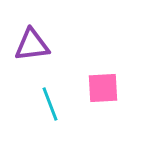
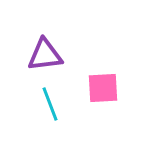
purple triangle: moved 13 px right, 10 px down
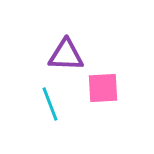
purple triangle: moved 21 px right; rotated 9 degrees clockwise
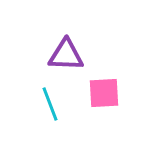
pink square: moved 1 px right, 5 px down
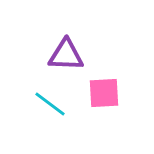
cyan line: rotated 32 degrees counterclockwise
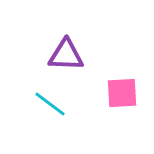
pink square: moved 18 px right
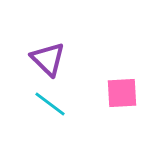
purple triangle: moved 18 px left, 4 px down; rotated 42 degrees clockwise
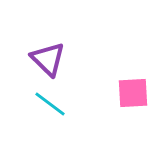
pink square: moved 11 px right
